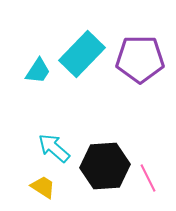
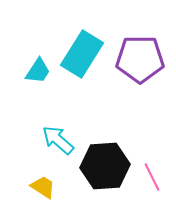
cyan rectangle: rotated 12 degrees counterclockwise
cyan arrow: moved 4 px right, 8 px up
pink line: moved 4 px right, 1 px up
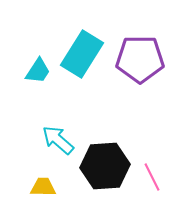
yellow trapezoid: rotated 32 degrees counterclockwise
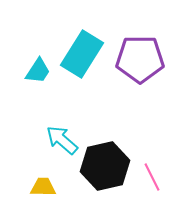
cyan arrow: moved 4 px right
black hexagon: rotated 9 degrees counterclockwise
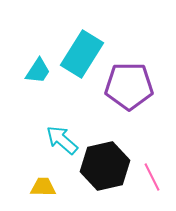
purple pentagon: moved 11 px left, 27 px down
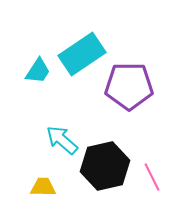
cyan rectangle: rotated 24 degrees clockwise
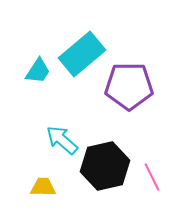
cyan rectangle: rotated 6 degrees counterclockwise
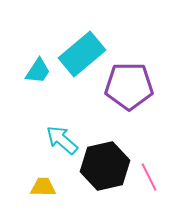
pink line: moved 3 px left
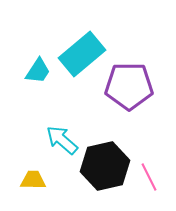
yellow trapezoid: moved 10 px left, 7 px up
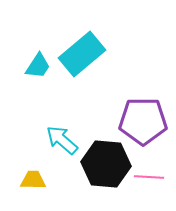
cyan trapezoid: moved 5 px up
purple pentagon: moved 14 px right, 35 px down
black hexagon: moved 1 px right, 2 px up; rotated 18 degrees clockwise
pink line: rotated 60 degrees counterclockwise
